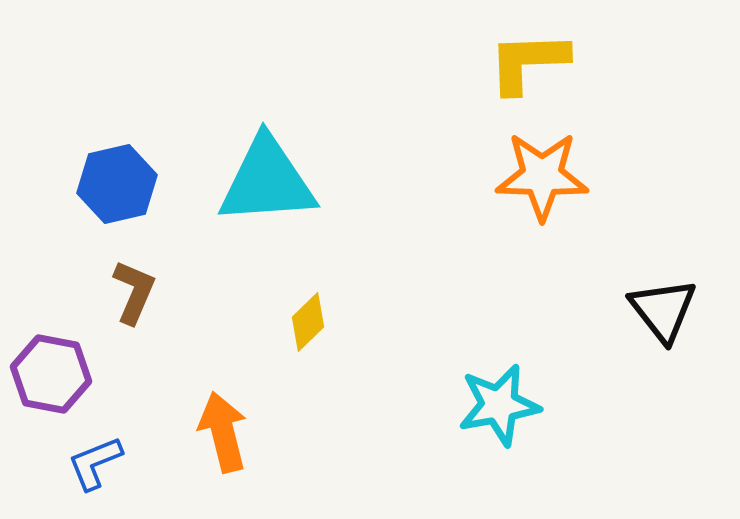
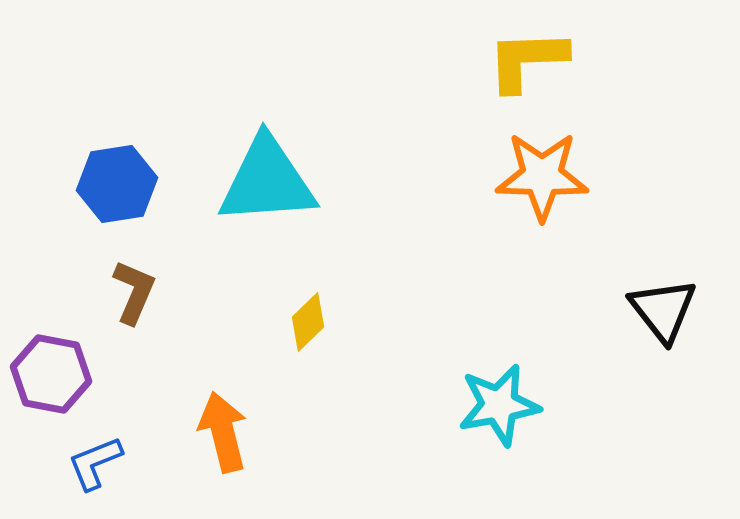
yellow L-shape: moved 1 px left, 2 px up
blue hexagon: rotated 4 degrees clockwise
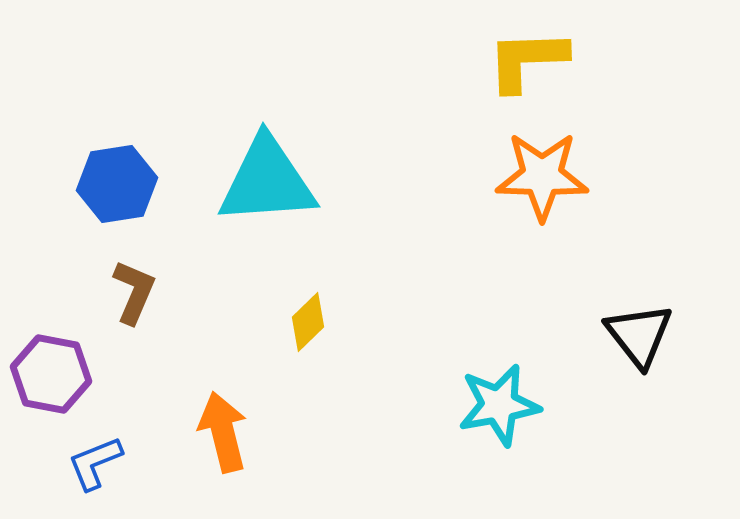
black triangle: moved 24 px left, 25 px down
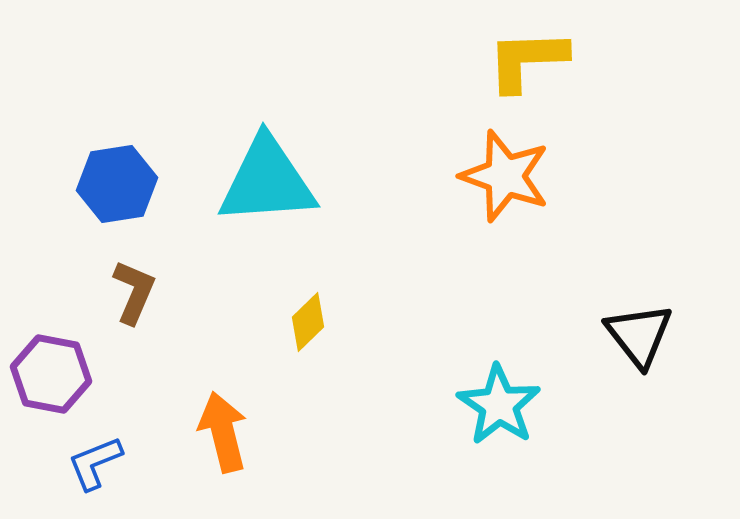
orange star: moved 37 px left; rotated 18 degrees clockwise
cyan star: rotated 28 degrees counterclockwise
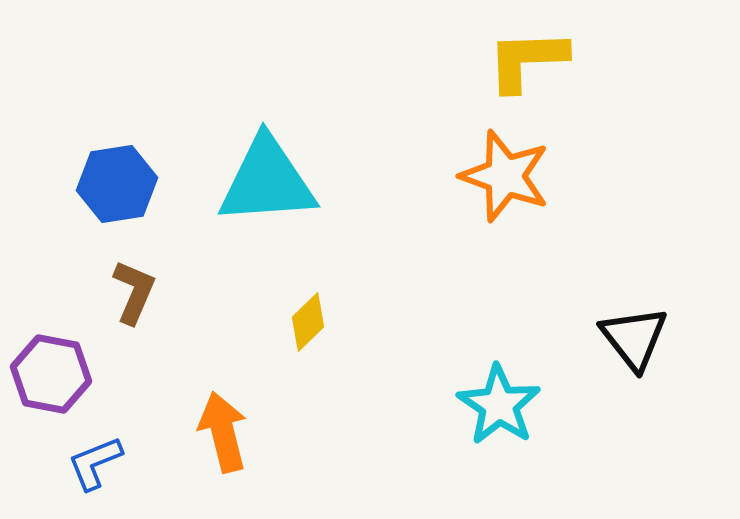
black triangle: moved 5 px left, 3 px down
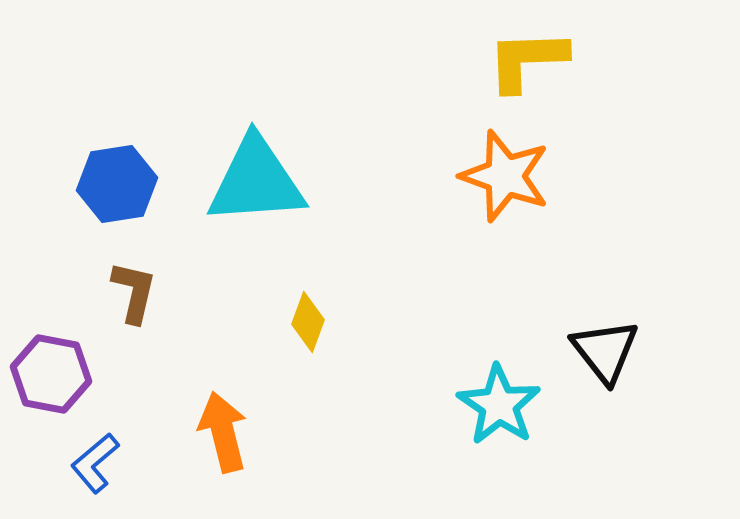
cyan triangle: moved 11 px left
brown L-shape: rotated 10 degrees counterclockwise
yellow diamond: rotated 26 degrees counterclockwise
black triangle: moved 29 px left, 13 px down
blue L-shape: rotated 18 degrees counterclockwise
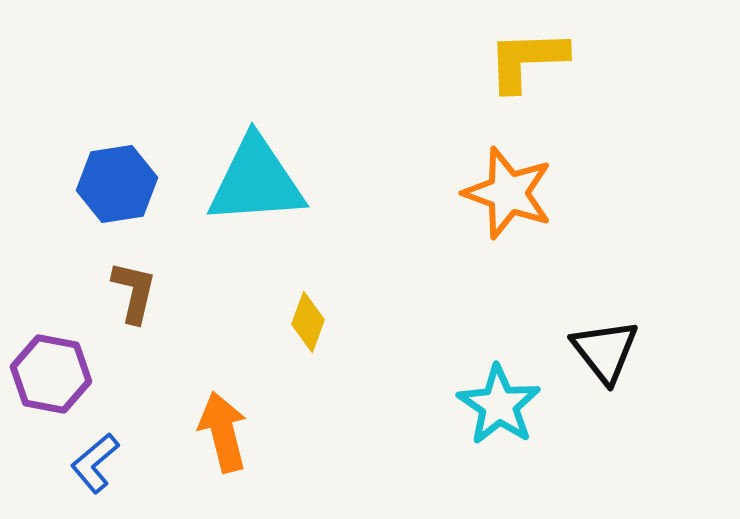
orange star: moved 3 px right, 17 px down
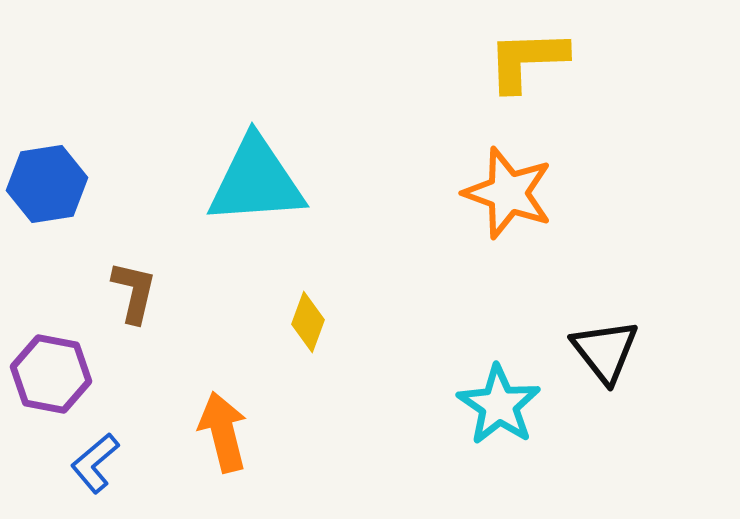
blue hexagon: moved 70 px left
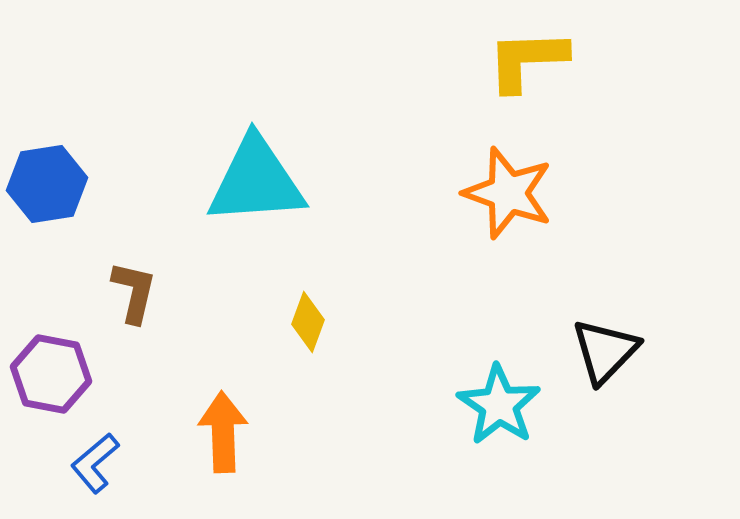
black triangle: rotated 22 degrees clockwise
orange arrow: rotated 12 degrees clockwise
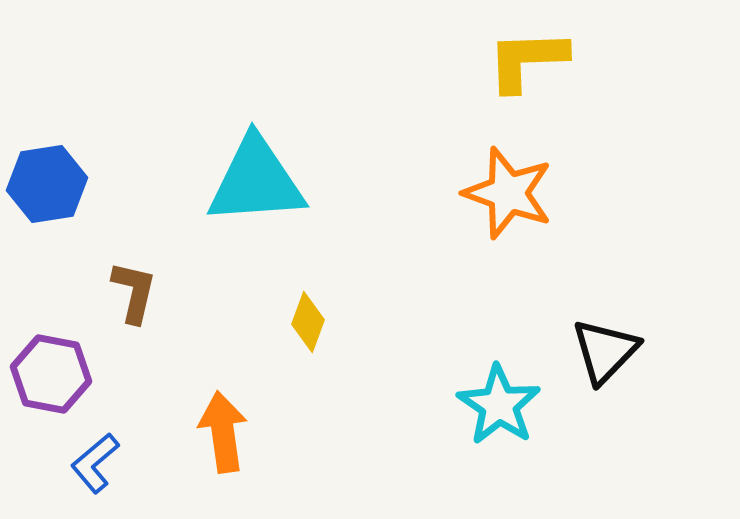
orange arrow: rotated 6 degrees counterclockwise
